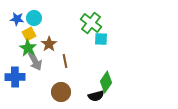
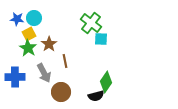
gray arrow: moved 9 px right, 12 px down
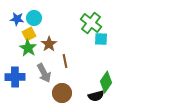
brown circle: moved 1 px right, 1 px down
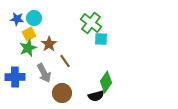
green star: rotated 18 degrees clockwise
brown line: rotated 24 degrees counterclockwise
